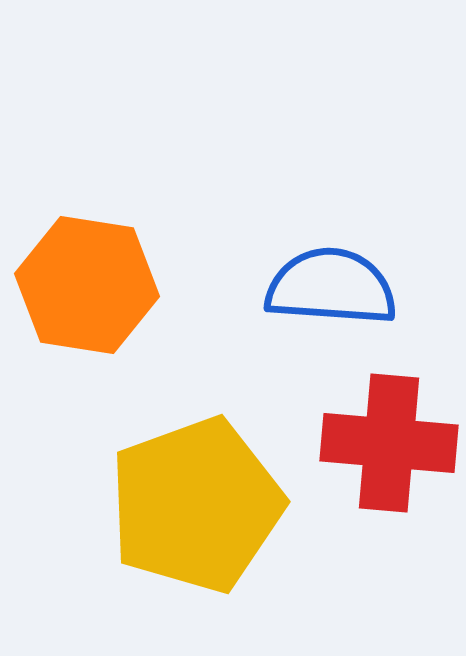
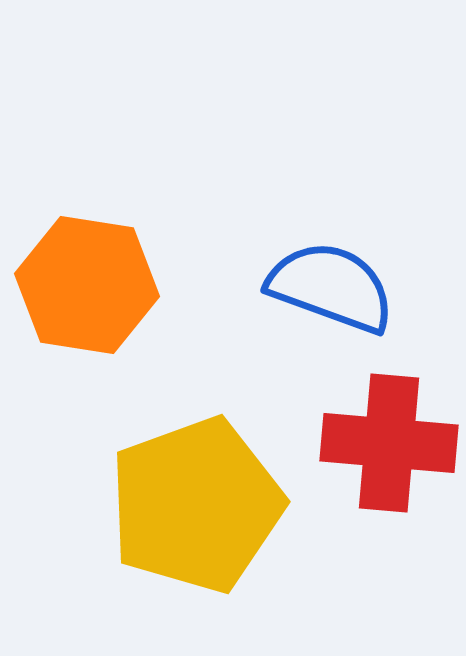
blue semicircle: rotated 16 degrees clockwise
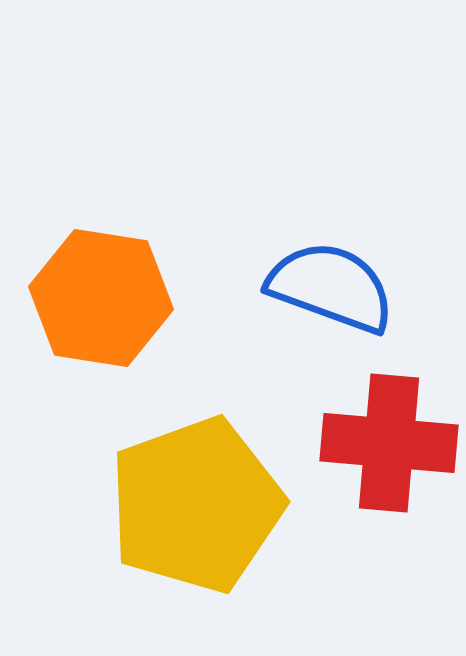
orange hexagon: moved 14 px right, 13 px down
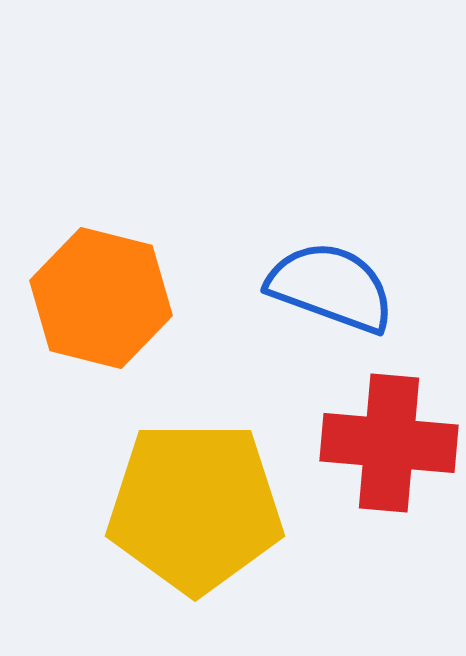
orange hexagon: rotated 5 degrees clockwise
yellow pentagon: moved 1 px left, 2 px down; rotated 20 degrees clockwise
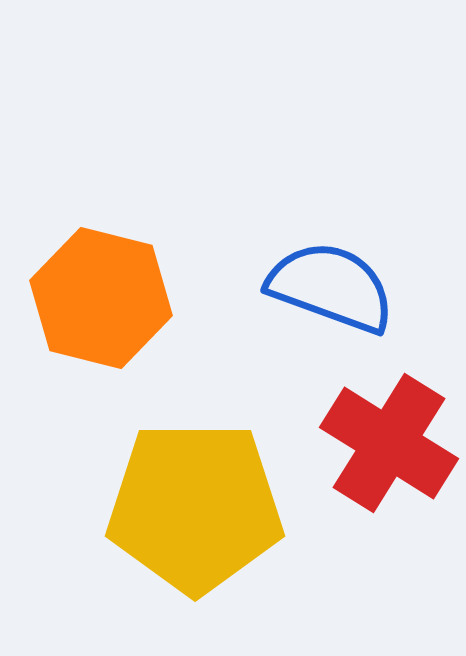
red cross: rotated 27 degrees clockwise
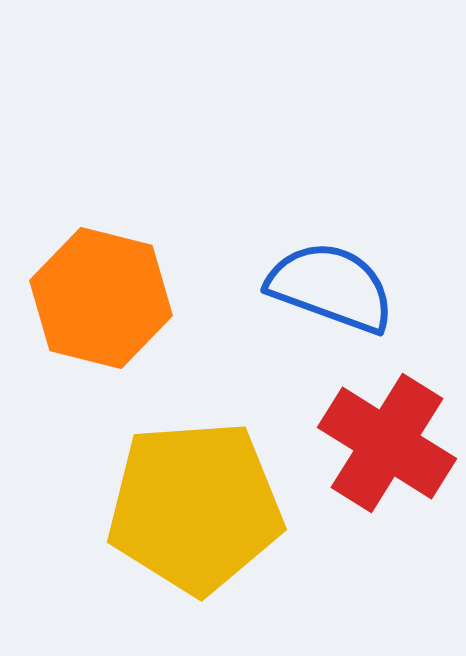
red cross: moved 2 px left
yellow pentagon: rotated 4 degrees counterclockwise
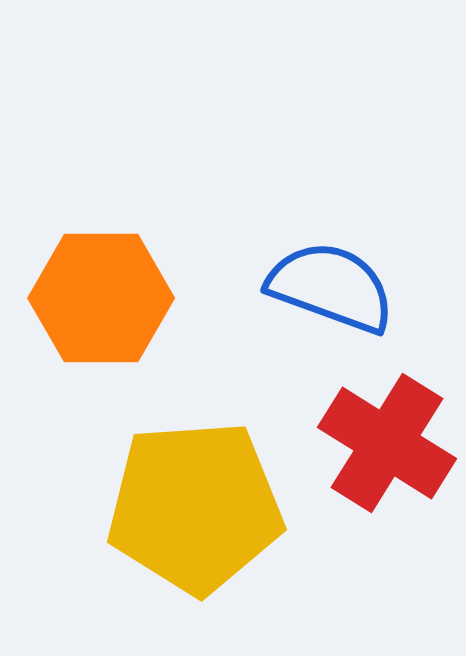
orange hexagon: rotated 14 degrees counterclockwise
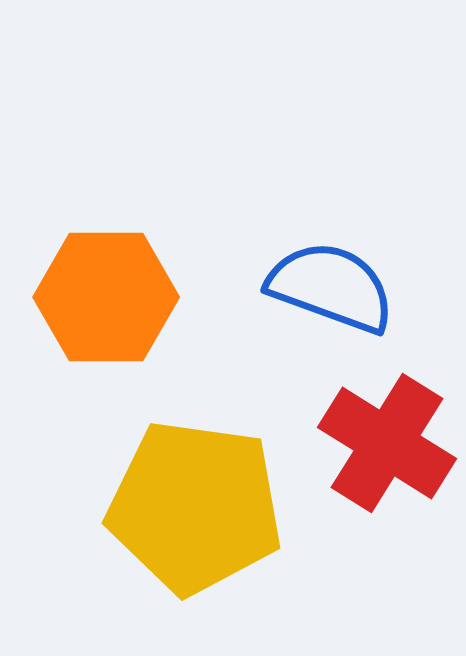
orange hexagon: moved 5 px right, 1 px up
yellow pentagon: rotated 12 degrees clockwise
